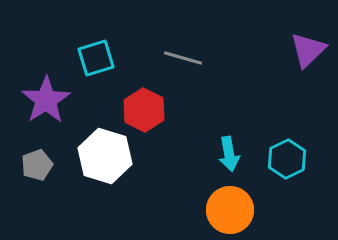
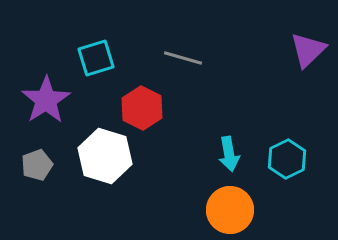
red hexagon: moved 2 px left, 2 px up
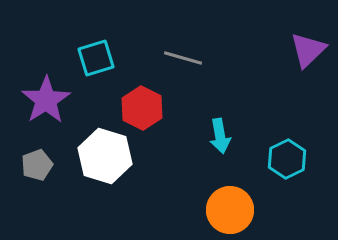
cyan arrow: moved 9 px left, 18 px up
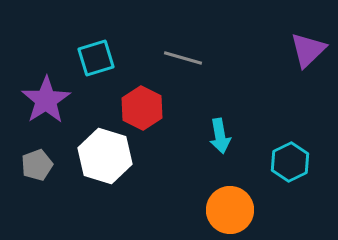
cyan hexagon: moved 3 px right, 3 px down
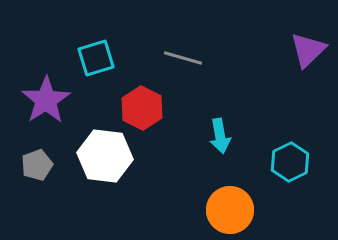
white hexagon: rotated 10 degrees counterclockwise
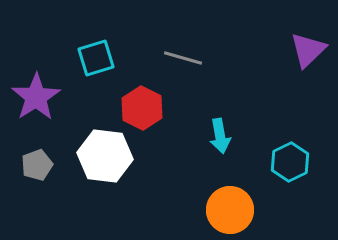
purple star: moved 10 px left, 3 px up
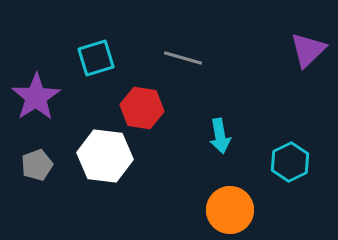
red hexagon: rotated 18 degrees counterclockwise
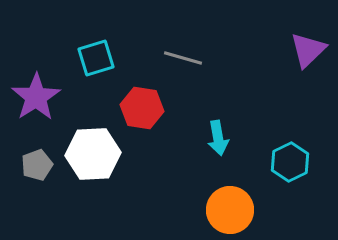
cyan arrow: moved 2 px left, 2 px down
white hexagon: moved 12 px left, 2 px up; rotated 10 degrees counterclockwise
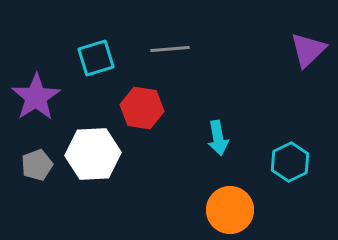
gray line: moved 13 px left, 9 px up; rotated 21 degrees counterclockwise
